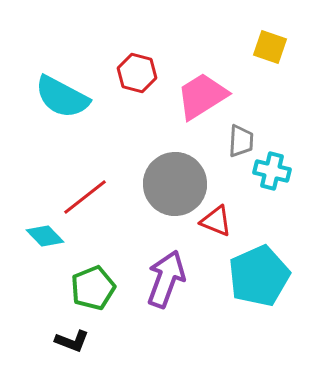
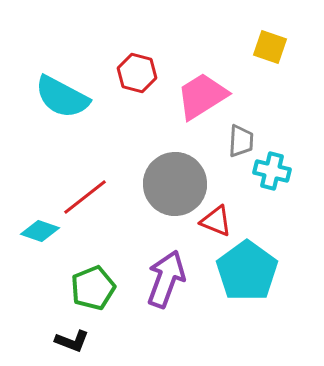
cyan diamond: moved 5 px left, 5 px up; rotated 27 degrees counterclockwise
cyan pentagon: moved 12 px left, 5 px up; rotated 12 degrees counterclockwise
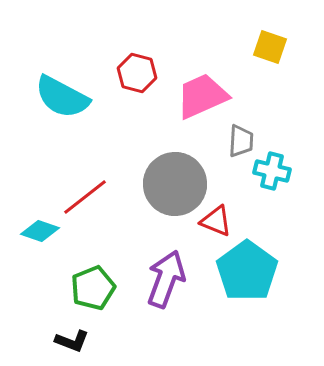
pink trapezoid: rotated 8 degrees clockwise
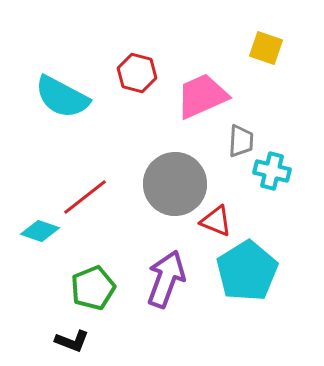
yellow square: moved 4 px left, 1 px down
cyan pentagon: rotated 4 degrees clockwise
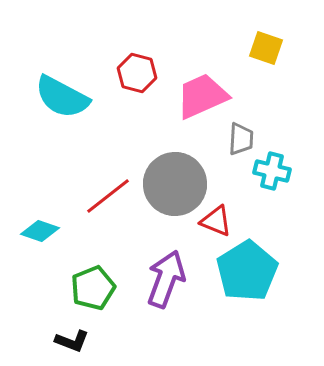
gray trapezoid: moved 2 px up
red line: moved 23 px right, 1 px up
